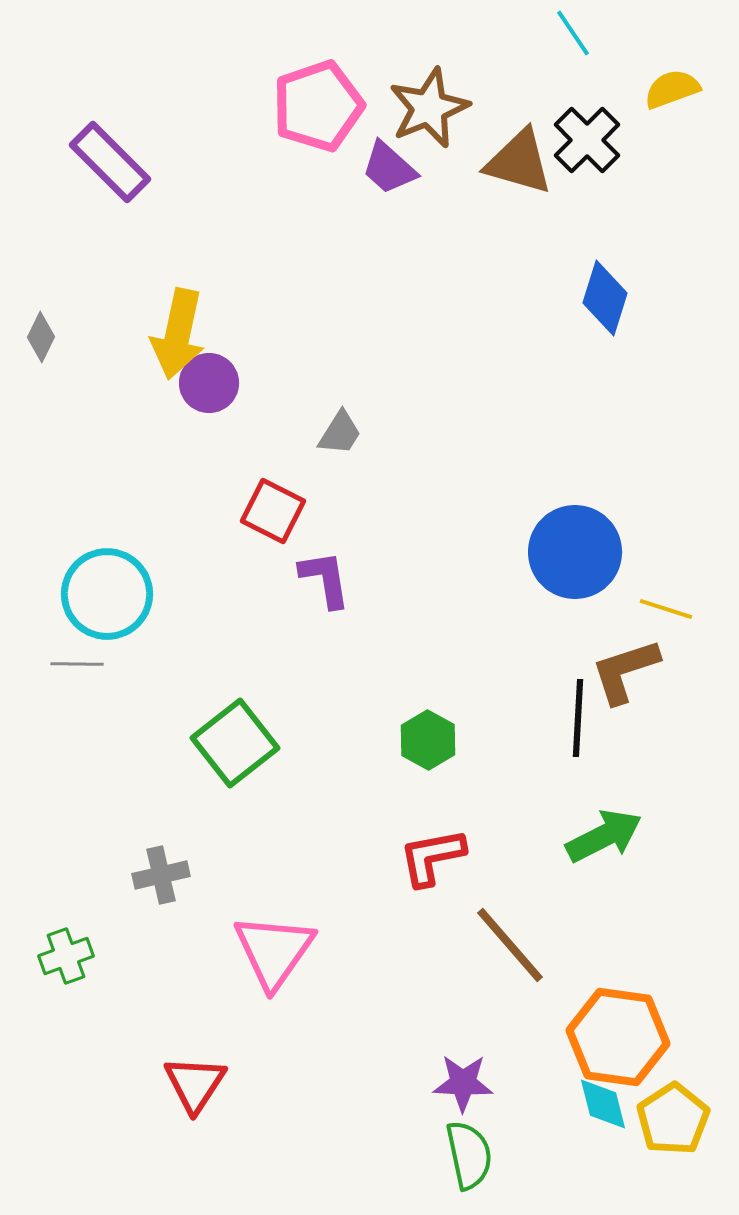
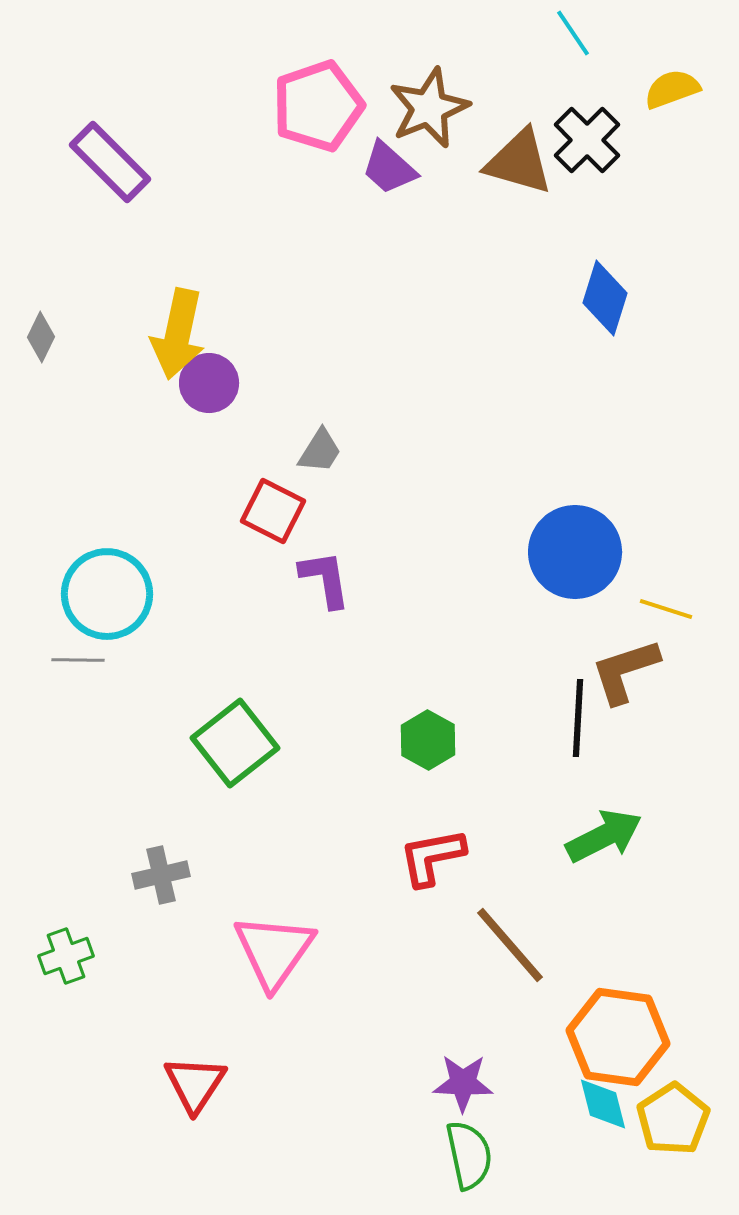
gray trapezoid: moved 20 px left, 18 px down
gray line: moved 1 px right, 4 px up
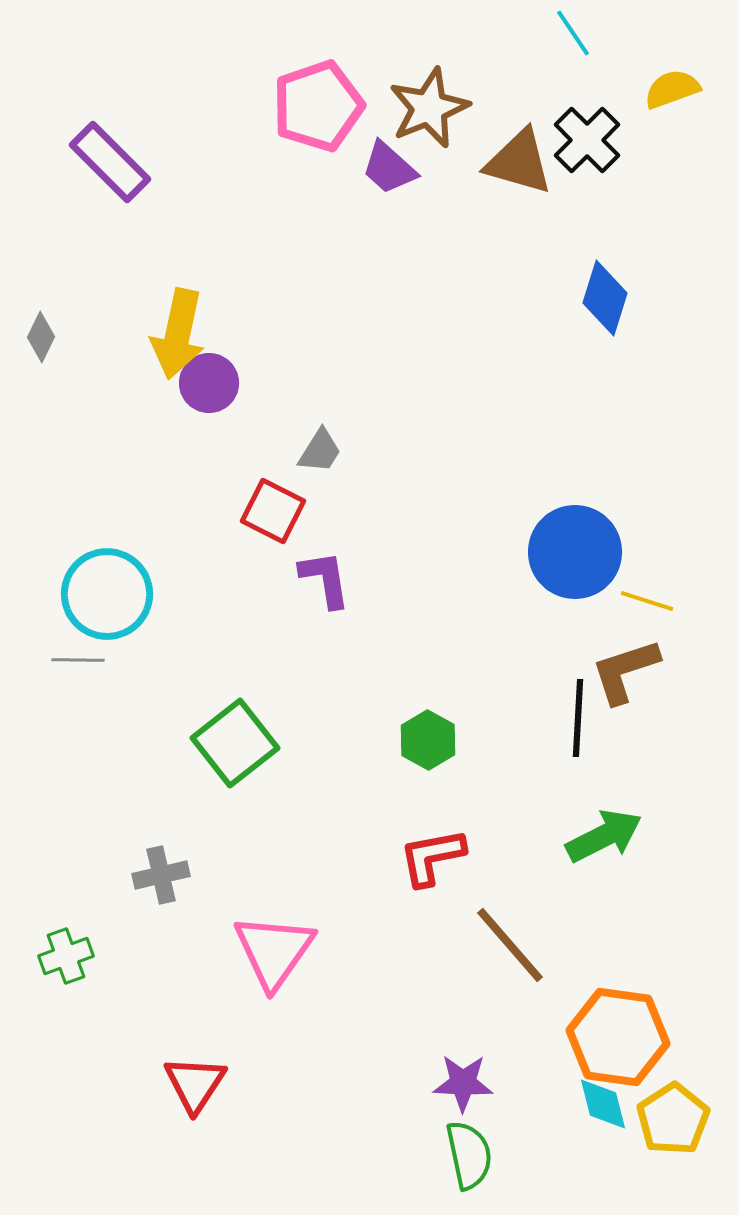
yellow line: moved 19 px left, 8 px up
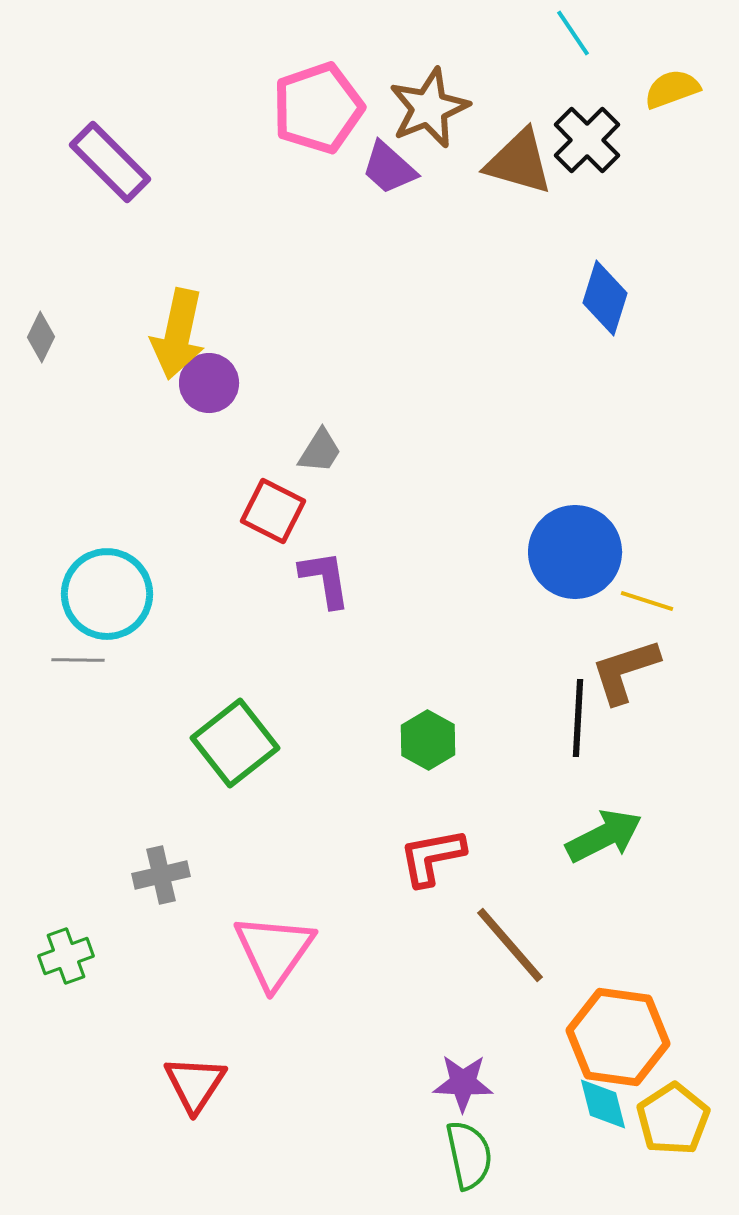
pink pentagon: moved 2 px down
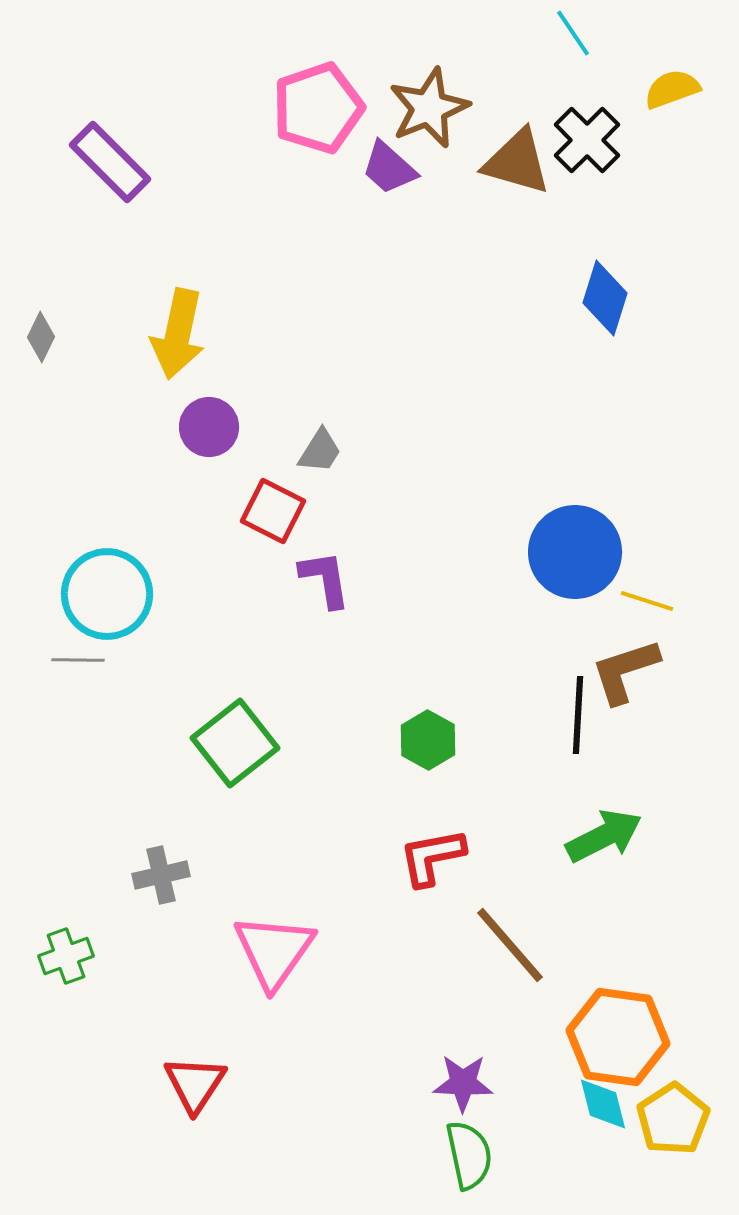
brown triangle: moved 2 px left
purple circle: moved 44 px down
black line: moved 3 px up
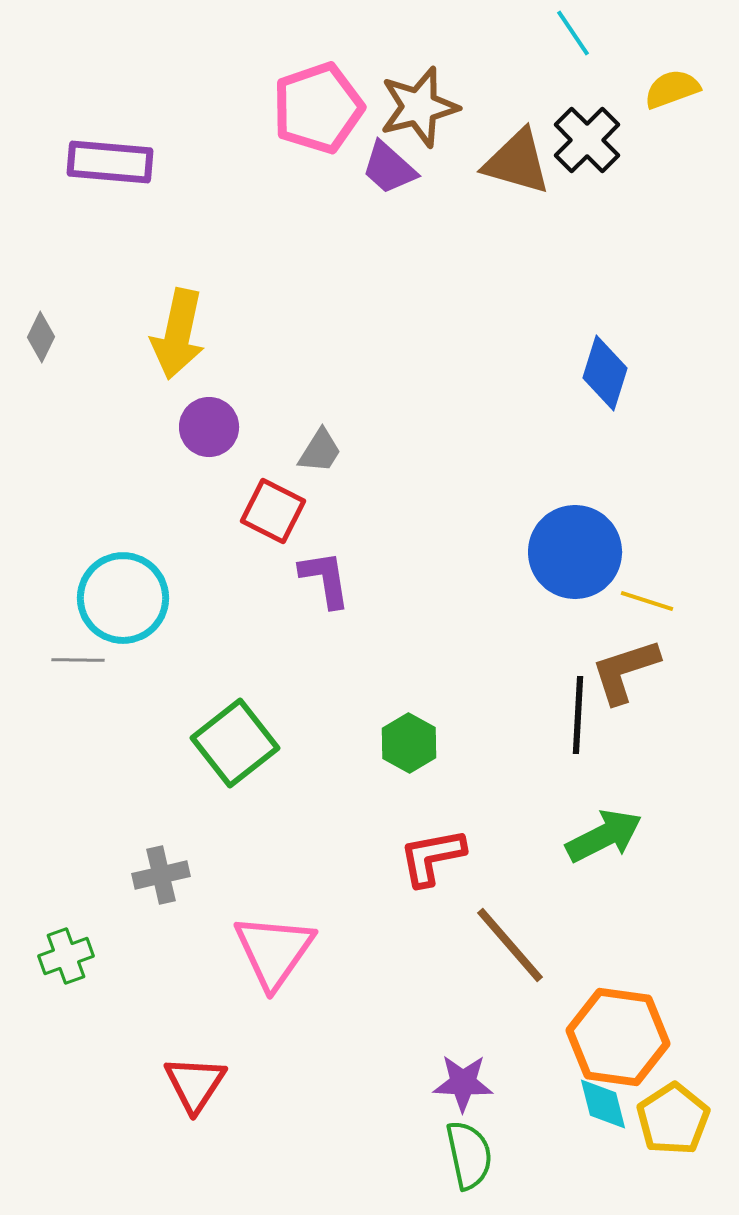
brown star: moved 10 px left, 1 px up; rotated 8 degrees clockwise
purple rectangle: rotated 40 degrees counterclockwise
blue diamond: moved 75 px down
cyan circle: moved 16 px right, 4 px down
green hexagon: moved 19 px left, 3 px down
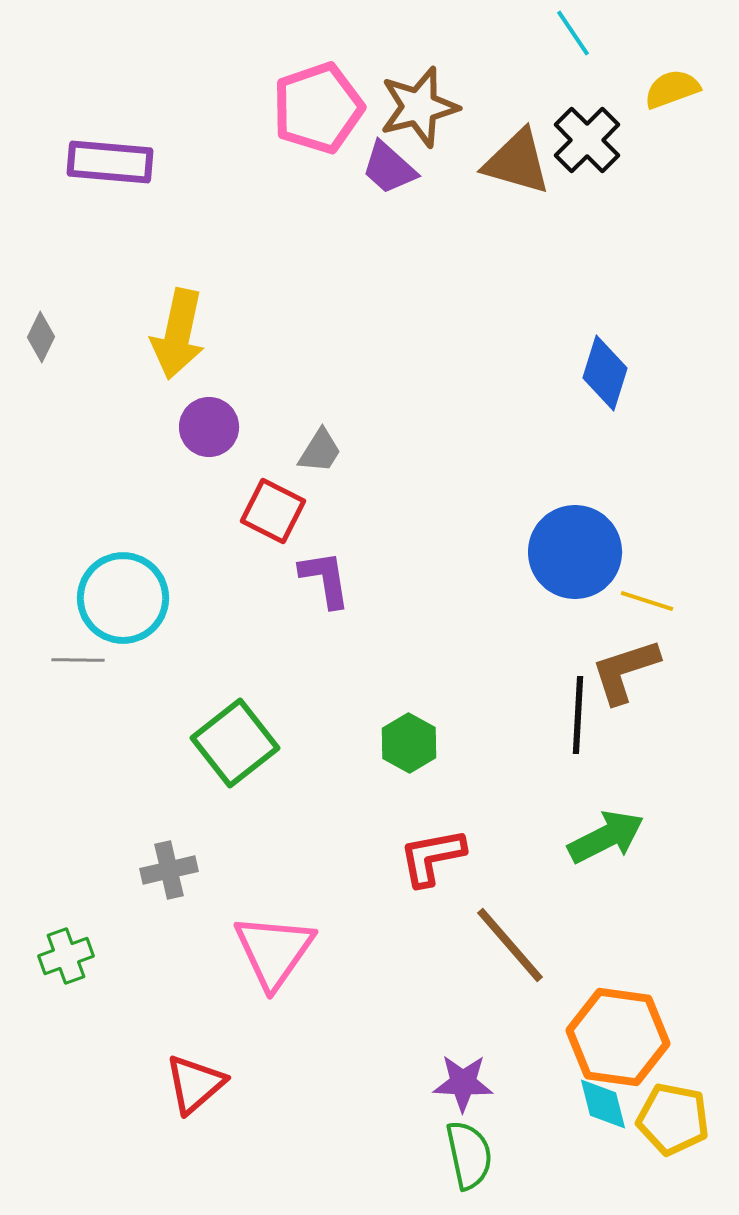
green arrow: moved 2 px right, 1 px down
gray cross: moved 8 px right, 5 px up
red triangle: rotated 16 degrees clockwise
yellow pentagon: rotated 28 degrees counterclockwise
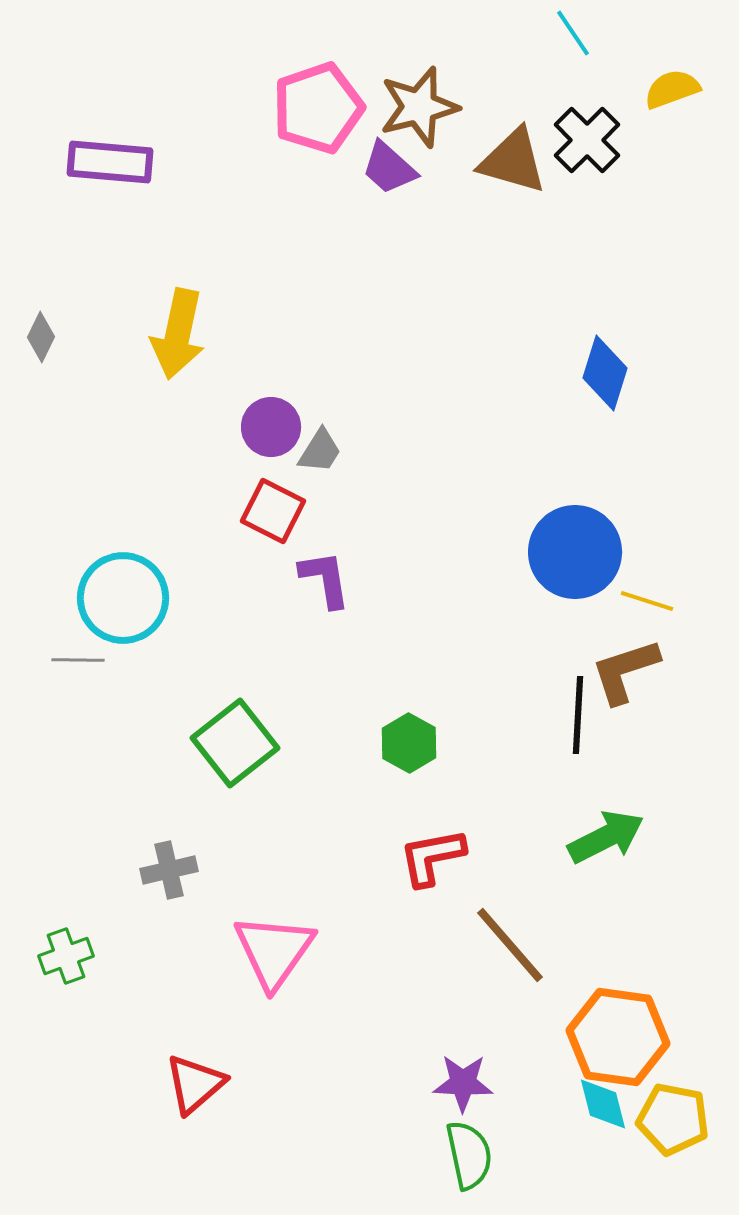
brown triangle: moved 4 px left, 1 px up
purple circle: moved 62 px right
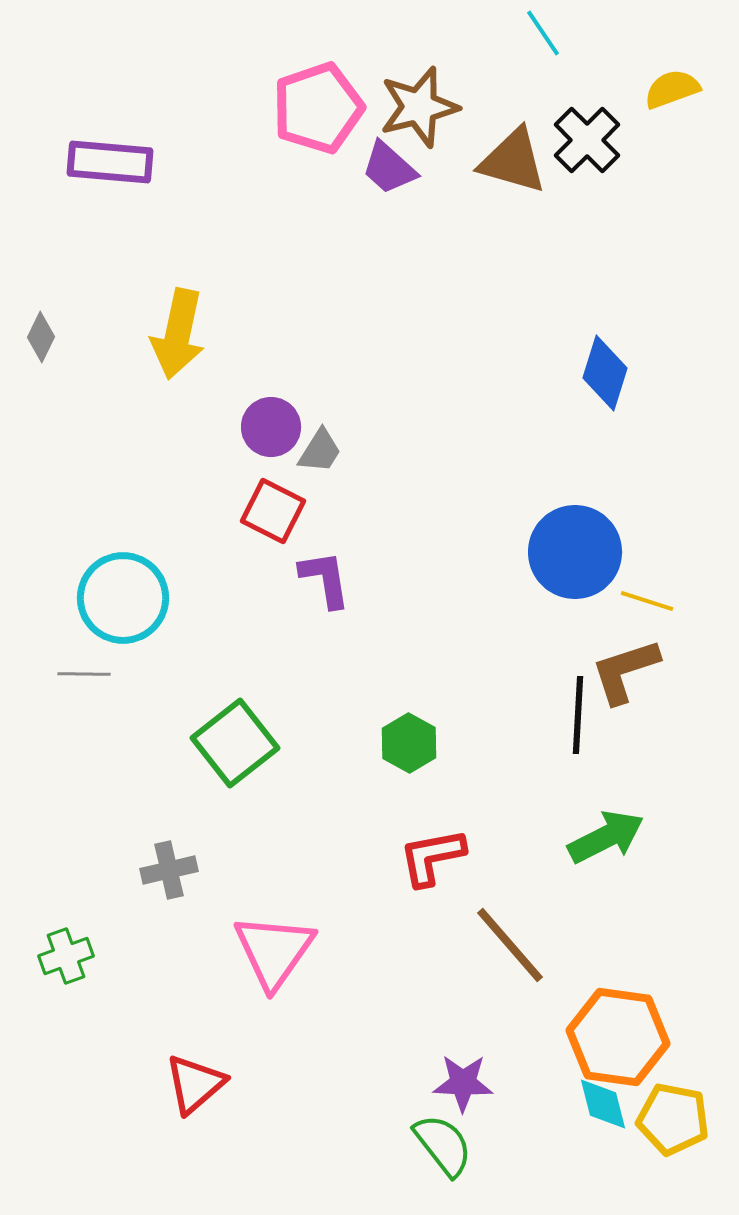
cyan line: moved 30 px left
gray line: moved 6 px right, 14 px down
green semicircle: moved 26 px left, 10 px up; rotated 26 degrees counterclockwise
